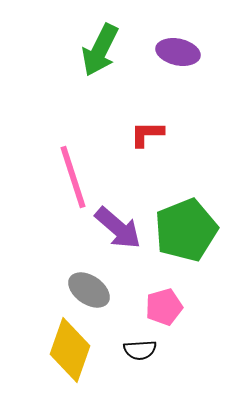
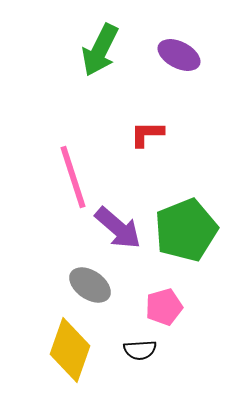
purple ellipse: moved 1 px right, 3 px down; rotated 15 degrees clockwise
gray ellipse: moved 1 px right, 5 px up
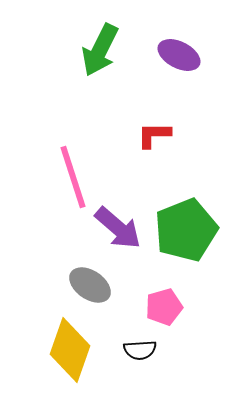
red L-shape: moved 7 px right, 1 px down
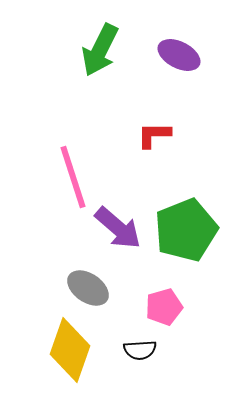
gray ellipse: moved 2 px left, 3 px down
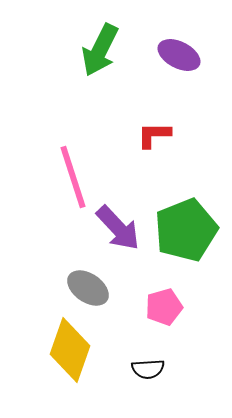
purple arrow: rotated 6 degrees clockwise
black semicircle: moved 8 px right, 19 px down
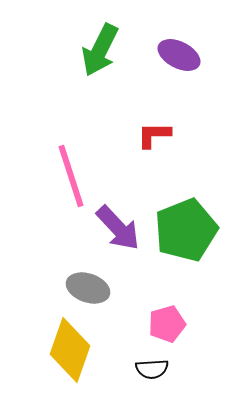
pink line: moved 2 px left, 1 px up
gray ellipse: rotated 15 degrees counterclockwise
pink pentagon: moved 3 px right, 17 px down
black semicircle: moved 4 px right
